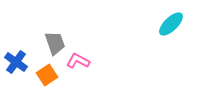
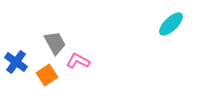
gray trapezoid: rotated 10 degrees counterclockwise
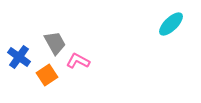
blue cross: moved 3 px right, 5 px up
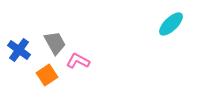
blue cross: moved 7 px up
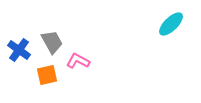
gray trapezoid: moved 3 px left, 1 px up
orange square: rotated 20 degrees clockwise
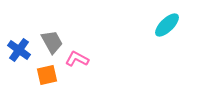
cyan ellipse: moved 4 px left, 1 px down
pink L-shape: moved 1 px left, 2 px up
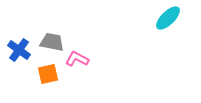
cyan ellipse: moved 1 px right, 7 px up
gray trapezoid: rotated 50 degrees counterclockwise
orange square: moved 1 px right, 1 px up
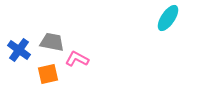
cyan ellipse: rotated 12 degrees counterclockwise
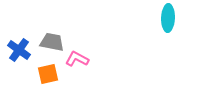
cyan ellipse: rotated 32 degrees counterclockwise
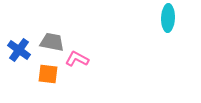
orange square: rotated 20 degrees clockwise
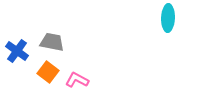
blue cross: moved 2 px left, 1 px down
pink L-shape: moved 21 px down
orange square: moved 2 px up; rotated 30 degrees clockwise
